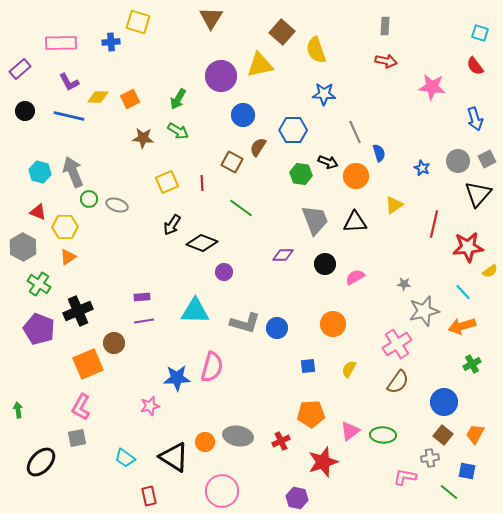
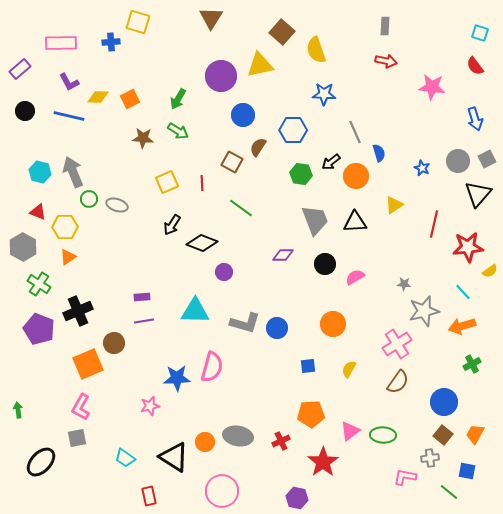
black arrow at (328, 162): moved 3 px right; rotated 120 degrees clockwise
red star at (323, 462): rotated 16 degrees counterclockwise
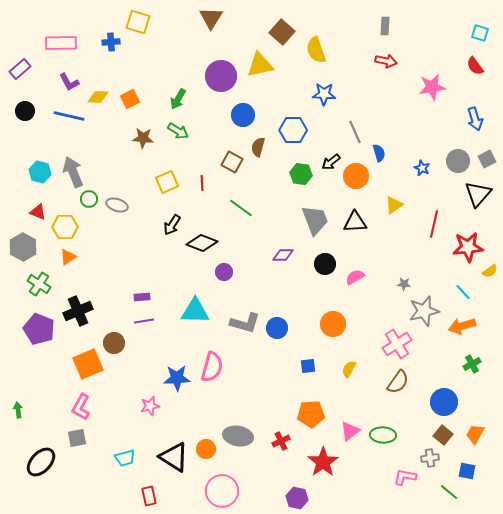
pink star at (432, 87): rotated 16 degrees counterclockwise
brown semicircle at (258, 147): rotated 18 degrees counterclockwise
orange circle at (205, 442): moved 1 px right, 7 px down
cyan trapezoid at (125, 458): rotated 50 degrees counterclockwise
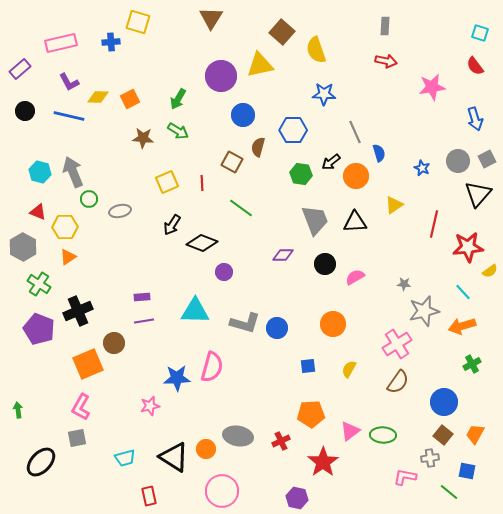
pink rectangle at (61, 43): rotated 12 degrees counterclockwise
gray ellipse at (117, 205): moved 3 px right, 6 px down; rotated 30 degrees counterclockwise
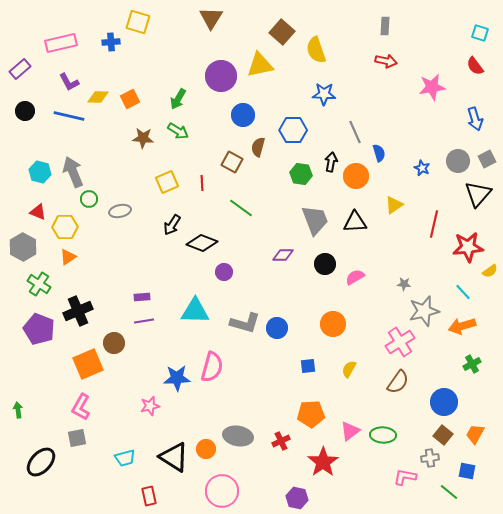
black arrow at (331, 162): rotated 138 degrees clockwise
pink cross at (397, 344): moved 3 px right, 2 px up
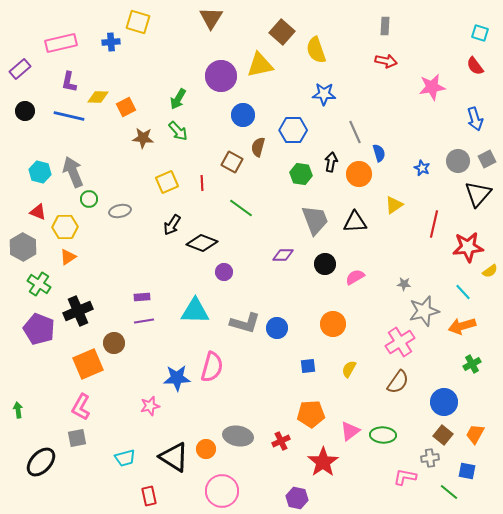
purple L-shape at (69, 82): rotated 40 degrees clockwise
orange square at (130, 99): moved 4 px left, 8 px down
green arrow at (178, 131): rotated 15 degrees clockwise
orange circle at (356, 176): moved 3 px right, 2 px up
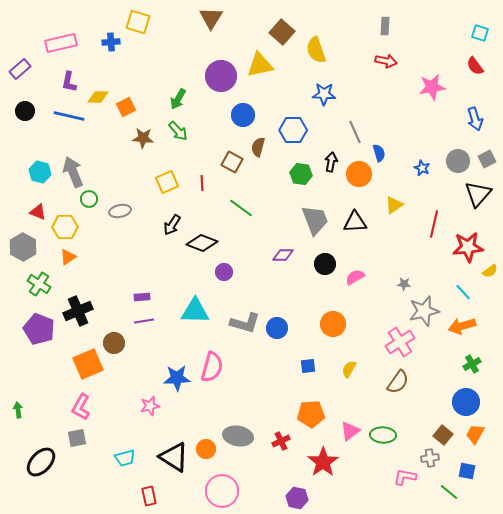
blue circle at (444, 402): moved 22 px right
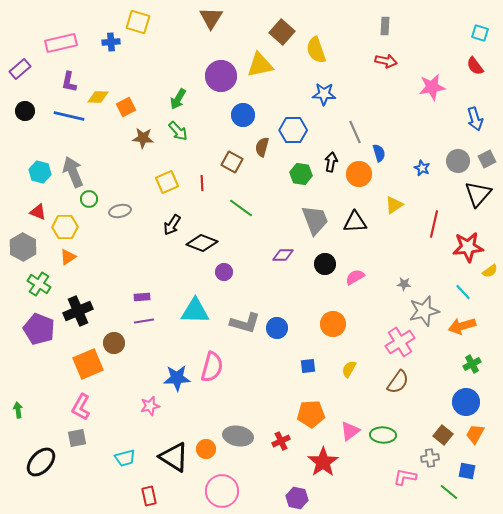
brown semicircle at (258, 147): moved 4 px right
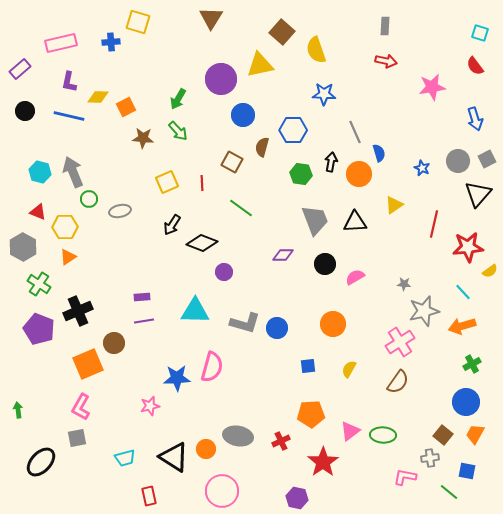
purple circle at (221, 76): moved 3 px down
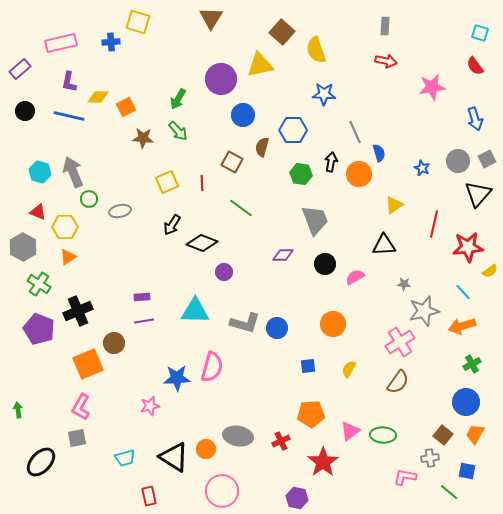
black triangle at (355, 222): moved 29 px right, 23 px down
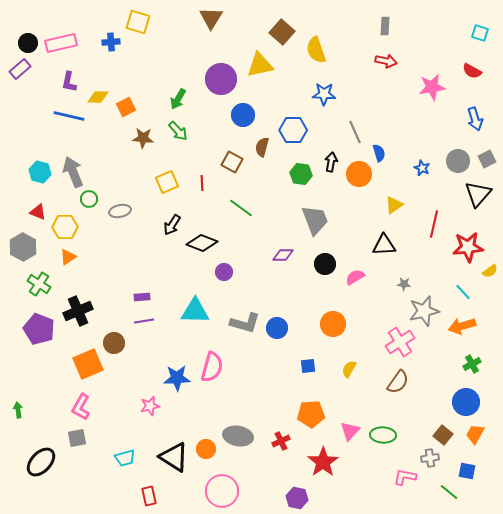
red semicircle at (475, 66): moved 3 px left, 5 px down; rotated 24 degrees counterclockwise
black circle at (25, 111): moved 3 px right, 68 px up
pink triangle at (350, 431): rotated 10 degrees counterclockwise
